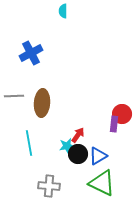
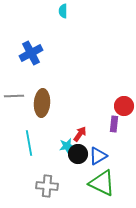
red circle: moved 2 px right, 8 px up
red arrow: moved 2 px right, 1 px up
gray cross: moved 2 px left
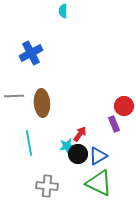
brown ellipse: rotated 8 degrees counterclockwise
purple rectangle: rotated 28 degrees counterclockwise
green triangle: moved 3 px left
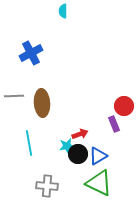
red arrow: rotated 35 degrees clockwise
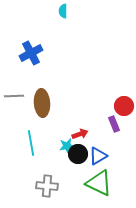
cyan line: moved 2 px right
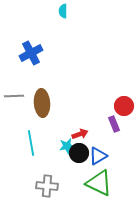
black circle: moved 1 px right, 1 px up
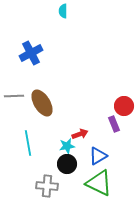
brown ellipse: rotated 28 degrees counterclockwise
cyan line: moved 3 px left
black circle: moved 12 px left, 11 px down
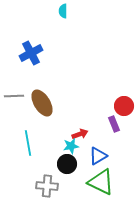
cyan star: moved 4 px right
green triangle: moved 2 px right, 1 px up
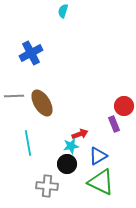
cyan semicircle: rotated 16 degrees clockwise
